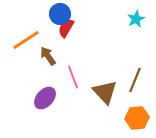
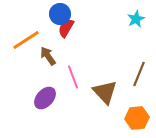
brown line: moved 4 px right, 6 px up
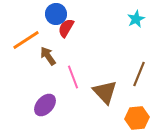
blue circle: moved 4 px left
purple ellipse: moved 7 px down
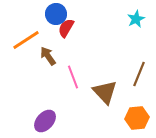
purple ellipse: moved 16 px down
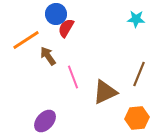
cyan star: rotated 30 degrees clockwise
brown triangle: rotated 48 degrees clockwise
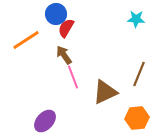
brown arrow: moved 16 px right, 1 px up
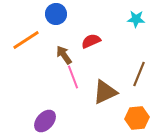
red semicircle: moved 25 px right, 13 px down; rotated 36 degrees clockwise
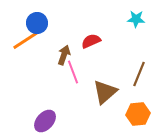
blue circle: moved 19 px left, 9 px down
brown arrow: rotated 54 degrees clockwise
pink line: moved 5 px up
brown triangle: rotated 16 degrees counterclockwise
orange hexagon: moved 1 px right, 4 px up
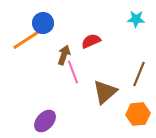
blue circle: moved 6 px right
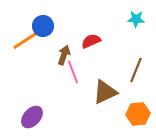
blue circle: moved 3 px down
brown line: moved 3 px left, 4 px up
brown triangle: rotated 16 degrees clockwise
purple ellipse: moved 13 px left, 4 px up
